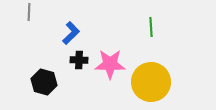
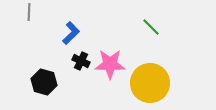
green line: rotated 42 degrees counterclockwise
black cross: moved 2 px right, 1 px down; rotated 24 degrees clockwise
yellow circle: moved 1 px left, 1 px down
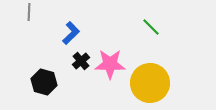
black cross: rotated 24 degrees clockwise
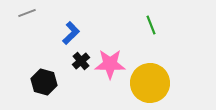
gray line: moved 2 px left, 1 px down; rotated 66 degrees clockwise
green line: moved 2 px up; rotated 24 degrees clockwise
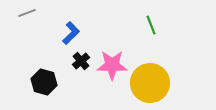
pink star: moved 2 px right, 1 px down
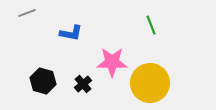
blue L-shape: rotated 55 degrees clockwise
black cross: moved 2 px right, 23 px down
pink star: moved 3 px up
black hexagon: moved 1 px left, 1 px up
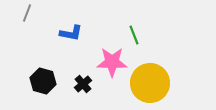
gray line: rotated 48 degrees counterclockwise
green line: moved 17 px left, 10 px down
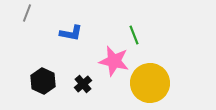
pink star: moved 2 px right, 1 px up; rotated 12 degrees clockwise
black hexagon: rotated 10 degrees clockwise
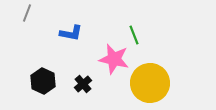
pink star: moved 2 px up
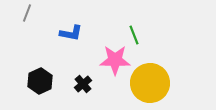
pink star: moved 1 px right, 1 px down; rotated 12 degrees counterclockwise
black hexagon: moved 3 px left; rotated 10 degrees clockwise
